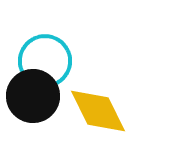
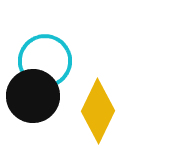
yellow diamond: rotated 52 degrees clockwise
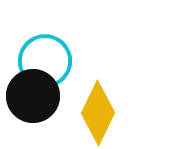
yellow diamond: moved 2 px down
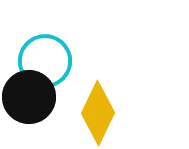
black circle: moved 4 px left, 1 px down
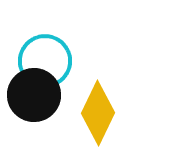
black circle: moved 5 px right, 2 px up
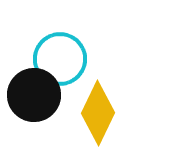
cyan circle: moved 15 px right, 2 px up
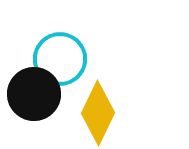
black circle: moved 1 px up
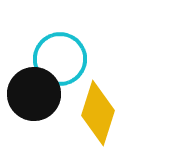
yellow diamond: rotated 8 degrees counterclockwise
